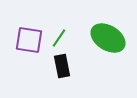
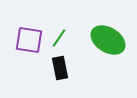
green ellipse: moved 2 px down
black rectangle: moved 2 px left, 2 px down
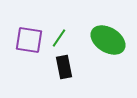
black rectangle: moved 4 px right, 1 px up
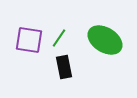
green ellipse: moved 3 px left
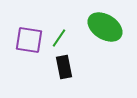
green ellipse: moved 13 px up
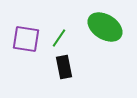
purple square: moved 3 px left, 1 px up
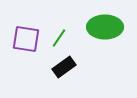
green ellipse: rotated 32 degrees counterclockwise
black rectangle: rotated 65 degrees clockwise
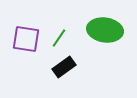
green ellipse: moved 3 px down; rotated 8 degrees clockwise
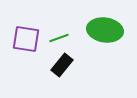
green line: rotated 36 degrees clockwise
black rectangle: moved 2 px left, 2 px up; rotated 15 degrees counterclockwise
